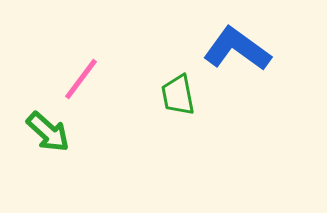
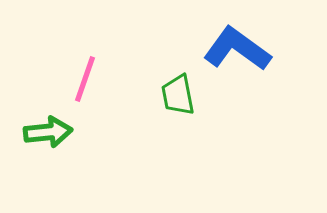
pink line: moved 4 px right; rotated 18 degrees counterclockwise
green arrow: rotated 48 degrees counterclockwise
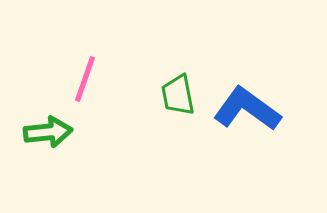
blue L-shape: moved 10 px right, 60 px down
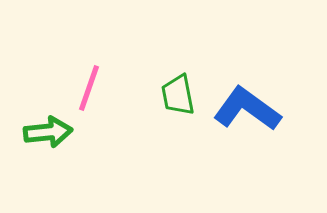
pink line: moved 4 px right, 9 px down
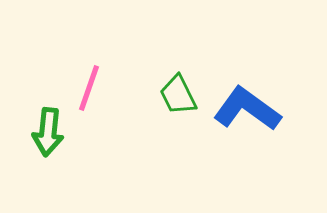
green trapezoid: rotated 15 degrees counterclockwise
green arrow: rotated 102 degrees clockwise
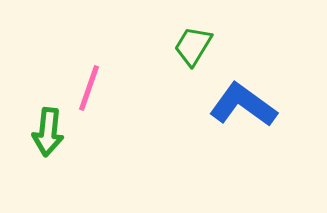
green trapezoid: moved 15 px right, 49 px up; rotated 57 degrees clockwise
blue L-shape: moved 4 px left, 4 px up
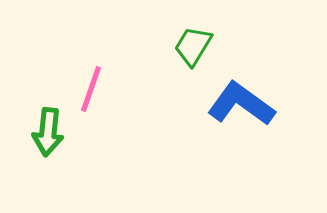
pink line: moved 2 px right, 1 px down
blue L-shape: moved 2 px left, 1 px up
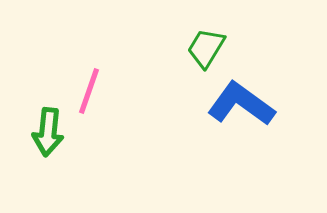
green trapezoid: moved 13 px right, 2 px down
pink line: moved 2 px left, 2 px down
